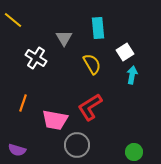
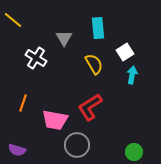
yellow semicircle: moved 2 px right
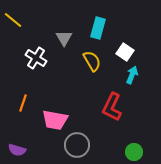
cyan rectangle: rotated 20 degrees clockwise
white square: rotated 24 degrees counterclockwise
yellow semicircle: moved 2 px left, 3 px up
cyan arrow: rotated 12 degrees clockwise
red L-shape: moved 22 px right; rotated 32 degrees counterclockwise
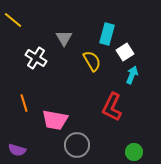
cyan rectangle: moved 9 px right, 6 px down
white square: rotated 24 degrees clockwise
orange line: moved 1 px right; rotated 36 degrees counterclockwise
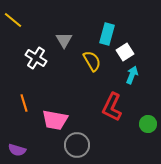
gray triangle: moved 2 px down
green circle: moved 14 px right, 28 px up
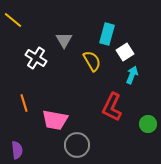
purple semicircle: rotated 114 degrees counterclockwise
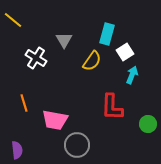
yellow semicircle: rotated 65 degrees clockwise
red L-shape: rotated 24 degrees counterclockwise
